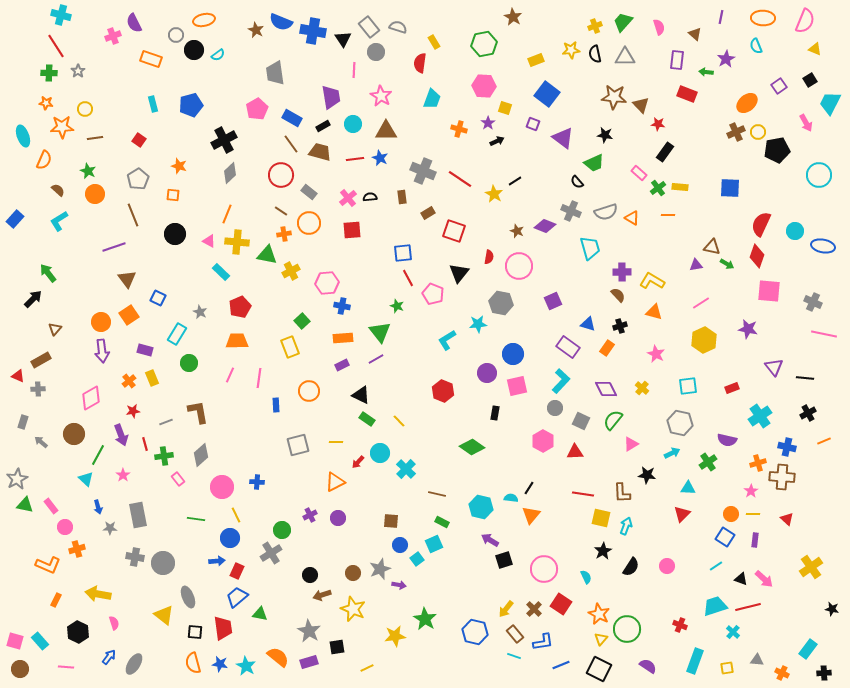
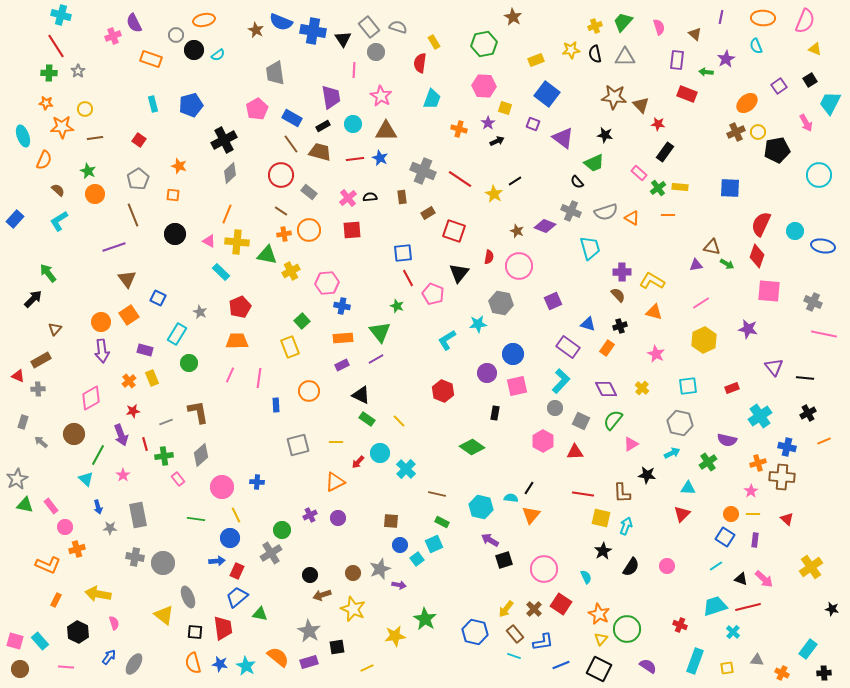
orange circle at (309, 223): moved 7 px down
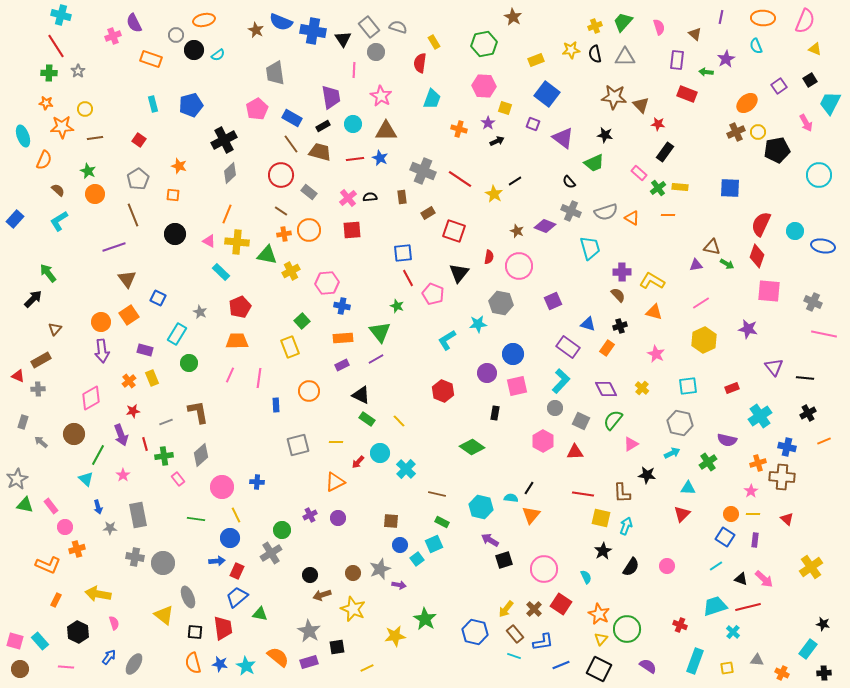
black semicircle at (577, 182): moved 8 px left
black star at (832, 609): moved 9 px left, 15 px down
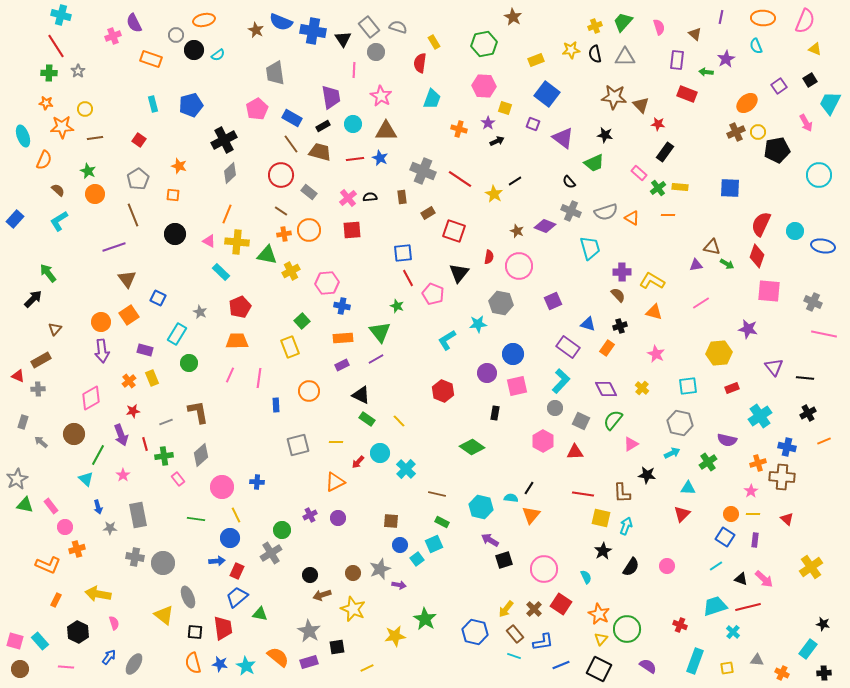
yellow hexagon at (704, 340): moved 15 px right, 13 px down; rotated 20 degrees clockwise
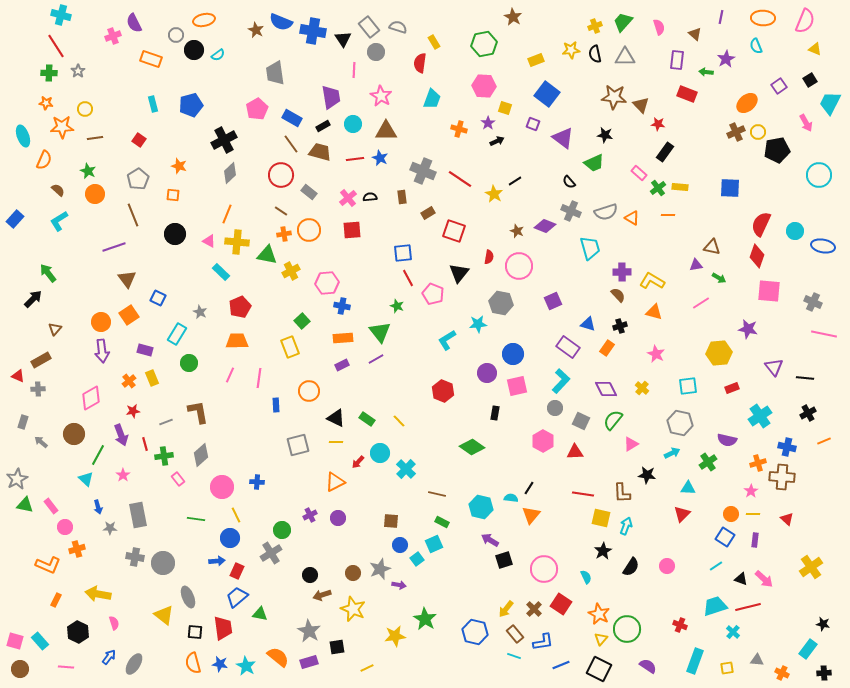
green arrow at (727, 264): moved 8 px left, 14 px down
black triangle at (361, 395): moved 25 px left, 23 px down
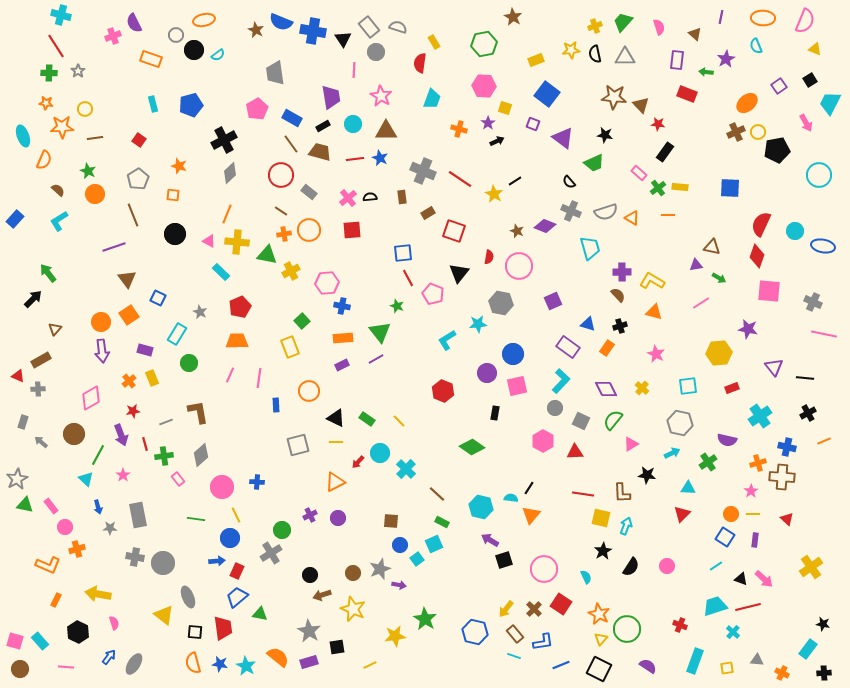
brown line at (437, 494): rotated 30 degrees clockwise
yellow line at (367, 668): moved 3 px right, 3 px up
